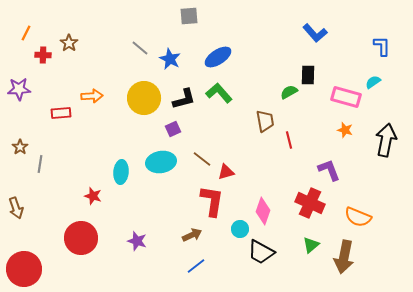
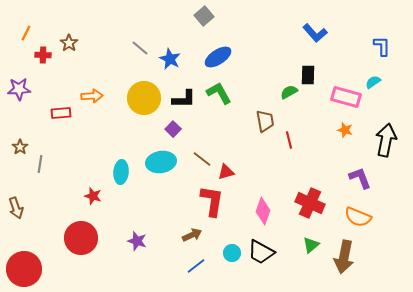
gray square at (189, 16): moved 15 px right; rotated 36 degrees counterclockwise
green L-shape at (219, 93): rotated 12 degrees clockwise
black L-shape at (184, 99): rotated 15 degrees clockwise
purple square at (173, 129): rotated 21 degrees counterclockwise
purple L-shape at (329, 170): moved 31 px right, 8 px down
cyan circle at (240, 229): moved 8 px left, 24 px down
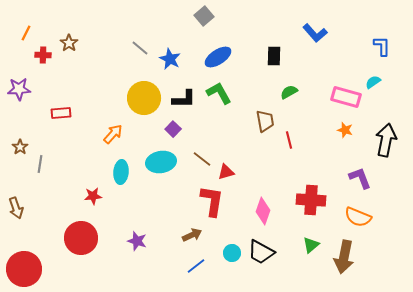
black rectangle at (308, 75): moved 34 px left, 19 px up
orange arrow at (92, 96): moved 21 px right, 38 px down; rotated 45 degrees counterclockwise
red star at (93, 196): rotated 24 degrees counterclockwise
red cross at (310, 203): moved 1 px right, 3 px up; rotated 20 degrees counterclockwise
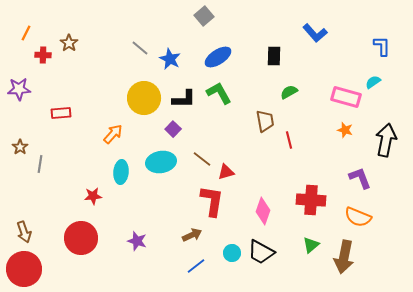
brown arrow at (16, 208): moved 8 px right, 24 px down
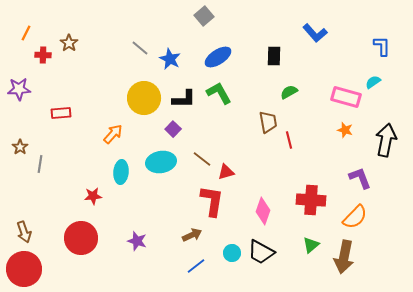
brown trapezoid at (265, 121): moved 3 px right, 1 px down
orange semicircle at (358, 217): moved 3 px left; rotated 68 degrees counterclockwise
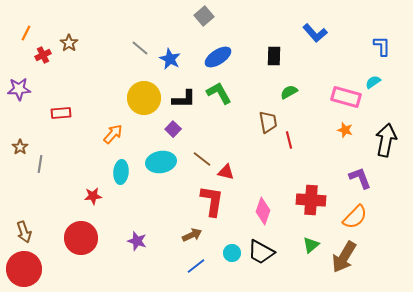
red cross at (43, 55): rotated 28 degrees counterclockwise
red triangle at (226, 172): rotated 30 degrees clockwise
brown arrow at (344, 257): rotated 20 degrees clockwise
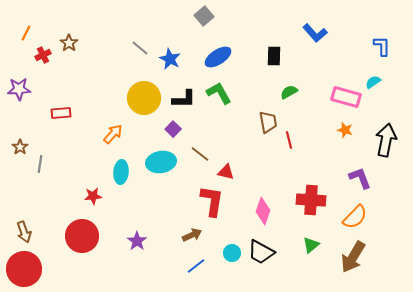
brown line at (202, 159): moved 2 px left, 5 px up
red circle at (81, 238): moved 1 px right, 2 px up
purple star at (137, 241): rotated 18 degrees clockwise
brown arrow at (344, 257): moved 9 px right
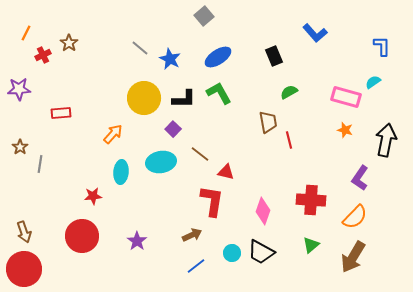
black rectangle at (274, 56): rotated 24 degrees counterclockwise
purple L-shape at (360, 178): rotated 125 degrees counterclockwise
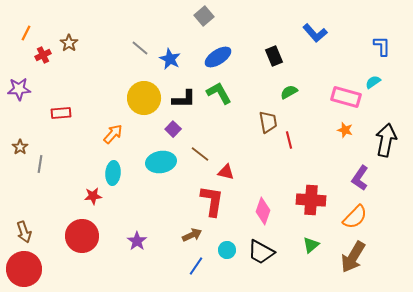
cyan ellipse at (121, 172): moved 8 px left, 1 px down
cyan circle at (232, 253): moved 5 px left, 3 px up
blue line at (196, 266): rotated 18 degrees counterclockwise
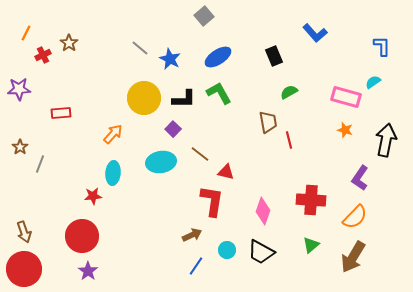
gray line at (40, 164): rotated 12 degrees clockwise
purple star at (137, 241): moved 49 px left, 30 px down
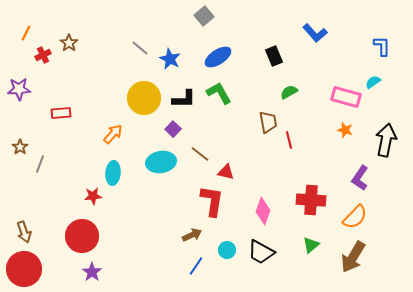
purple star at (88, 271): moved 4 px right, 1 px down
